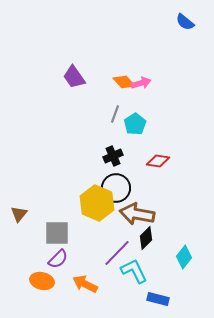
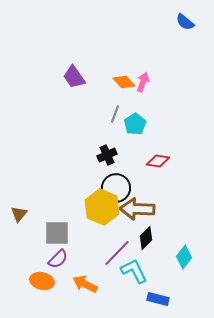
pink arrow: moved 2 px right, 1 px up; rotated 54 degrees counterclockwise
black cross: moved 6 px left, 1 px up
yellow hexagon: moved 5 px right, 4 px down
brown arrow: moved 5 px up; rotated 8 degrees counterclockwise
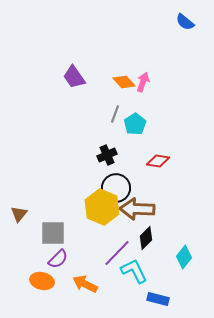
gray square: moved 4 px left
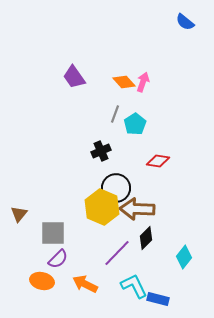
black cross: moved 6 px left, 4 px up
cyan L-shape: moved 15 px down
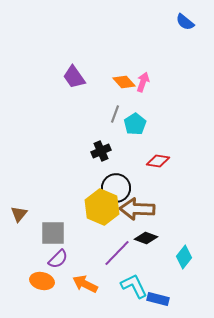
black diamond: rotated 65 degrees clockwise
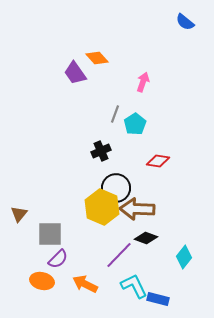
purple trapezoid: moved 1 px right, 4 px up
orange diamond: moved 27 px left, 24 px up
gray square: moved 3 px left, 1 px down
purple line: moved 2 px right, 2 px down
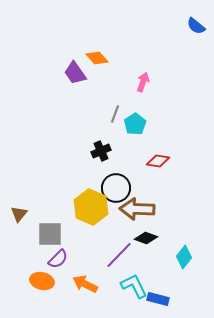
blue semicircle: moved 11 px right, 4 px down
yellow hexagon: moved 11 px left
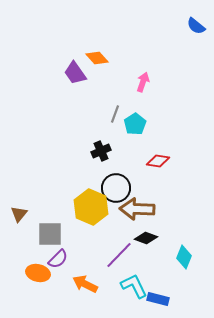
cyan diamond: rotated 15 degrees counterclockwise
orange ellipse: moved 4 px left, 8 px up
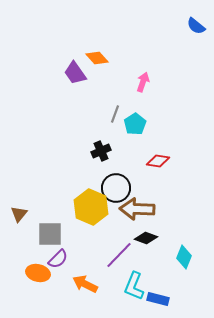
cyan L-shape: rotated 132 degrees counterclockwise
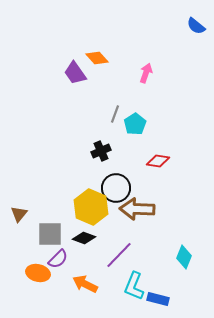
pink arrow: moved 3 px right, 9 px up
black diamond: moved 62 px left
